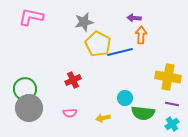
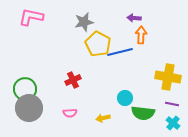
cyan cross: moved 1 px right, 1 px up; rotated 16 degrees counterclockwise
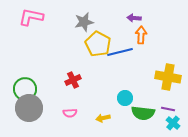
purple line: moved 4 px left, 5 px down
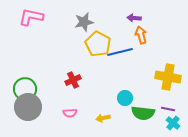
orange arrow: rotated 18 degrees counterclockwise
gray circle: moved 1 px left, 1 px up
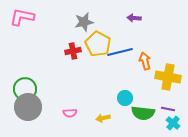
pink L-shape: moved 9 px left
orange arrow: moved 4 px right, 26 px down
red cross: moved 29 px up; rotated 14 degrees clockwise
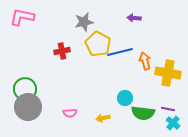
red cross: moved 11 px left
yellow cross: moved 4 px up
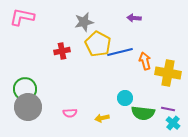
yellow arrow: moved 1 px left
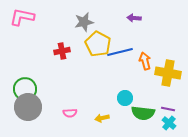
cyan cross: moved 4 px left
